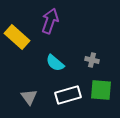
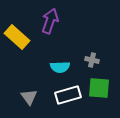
cyan semicircle: moved 5 px right, 4 px down; rotated 42 degrees counterclockwise
green square: moved 2 px left, 2 px up
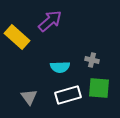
purple arrow: rotated 30 degrees clockwise
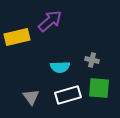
yellow rectangle: rotated 55 degrees counterclockwise
gray triangle: moved 2 px right
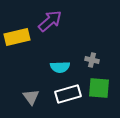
white rectangle: moved 1 px up
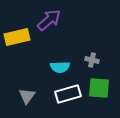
purple arrow: moved 1 px left, 1 px up
gray triangle: moved 4 px left, 1 px up; rotated 12 degrees clockwise
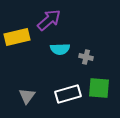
gray cross: moved 6 px left, 3 px up
cyan semicircle: moved 18 px up
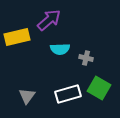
gray cross: moved 1 px down
green square: rotated 25 degrees clockwise
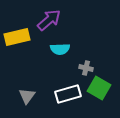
gray cross: moved 10 px down
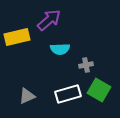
gray cross: moved 3 px up; rotated 24 degrees counterclockwise
green square: moved 2 px down
gray triangle: rotated 30 degrees clockwise
